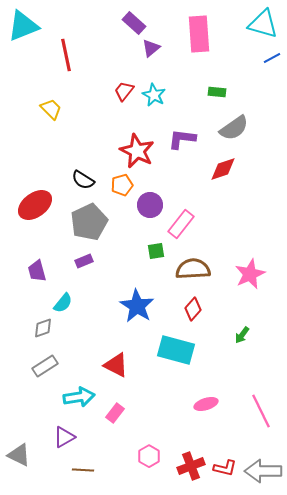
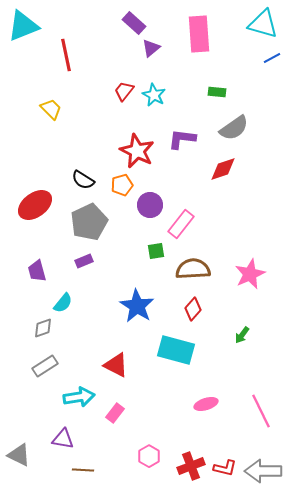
purple triangle at (64, 437): moved 1 px left, 2 px down; rotated 40 degrees clockwise
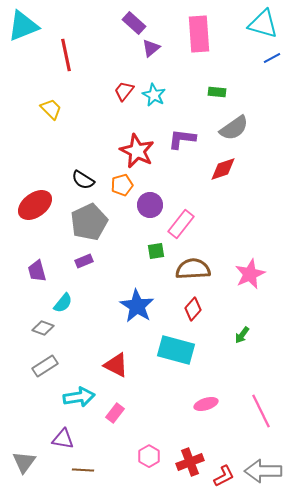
gray diamond at (43, 328): rotated 40 degrees clockwise
gray triangle at (19, 455): moved 5 px right, 7 px down; rotated 40 degrees clockwise
red cross at (191, 466): moved 1 px left, 4 px up
red L-shape at (225, 468): moved 1 px left, 8 px down; rotated 40 degrees counterclockwise
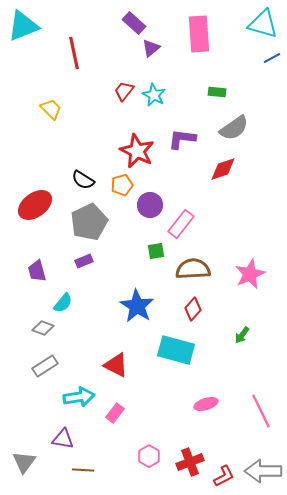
red line at (66, 55): moved 8 px right, 2 px up
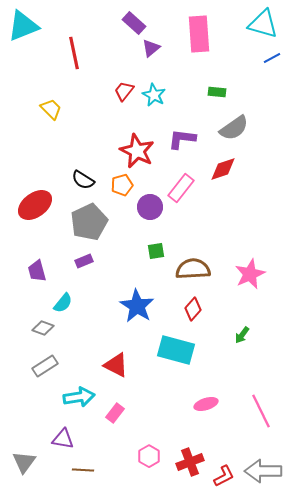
purple circle at (150, 205): moved 2 px down
pink rectangle at (181, 224): moved 36 px up
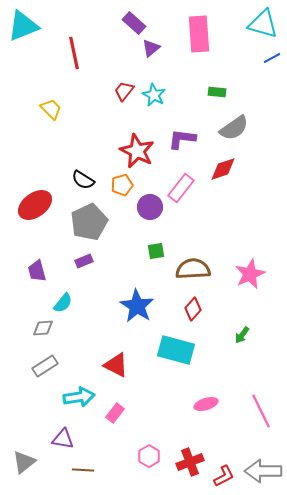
gray diamond at (43, 328): rotated 25 degrees counterclockwise
gray triangle at (24, 462): rotated 15 degrees clockwise
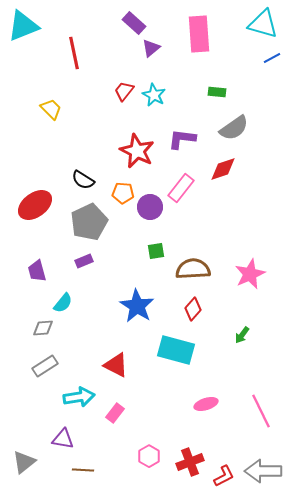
orange pentagon at (122, 185): moved 1 px right, 8 px down; rotated 20 degrees clockwise
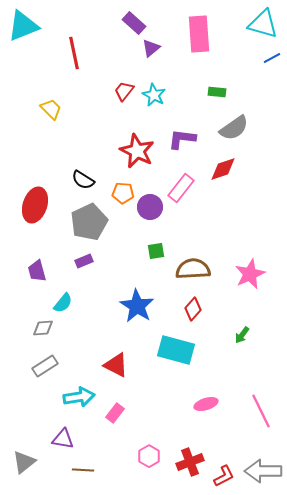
red ellipse at (35, 205): rotated 36 degrees counterclockwise
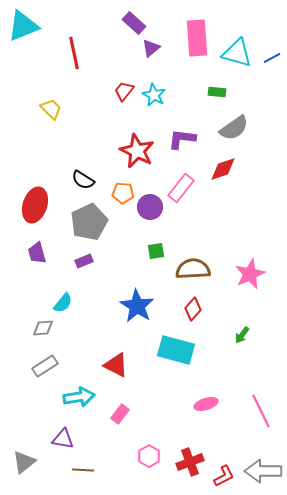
cyan triangle at (263, 24): moved 26 px left, 29 px down
pink rectangle at (199, 34): moved 2 px left, 4 px down
purple trapezoid at (37, 271): moved 18 px up
pink rectangle at (115, 413): moved 5 px right, 1 px down
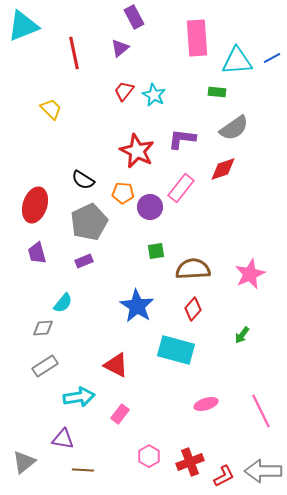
purple rectangle at (134, 23): moved 6 px up; rotated 20 degrees clockwise
purple triangle at (151, 48): moved 31 px left
cyan triangle at (237, 53): moved 8 px down; rotated 20 degrees counterclockwise
